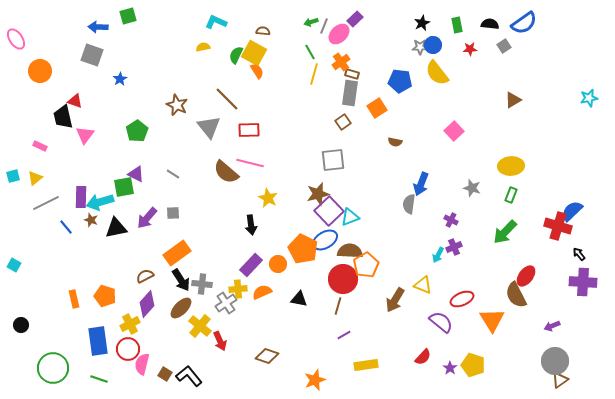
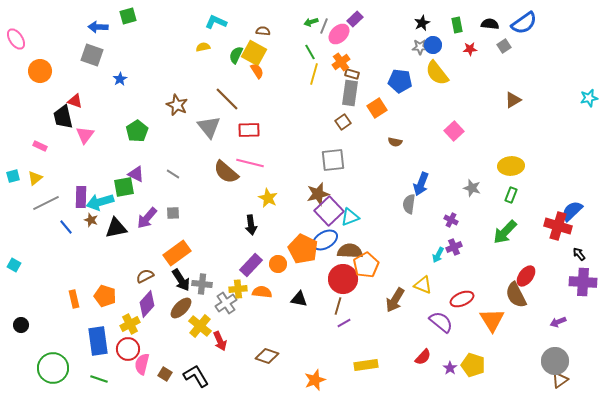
orange semicircle at (262, 292): rotated 30 degrees clockwise
purple arrow at (552, 326): moved 6 px right, 4 px up
purple line at (344, 335): moved 12 px up
black L-shape at (189, 376): moved 7 px right; rotated 8 degrees clockwise
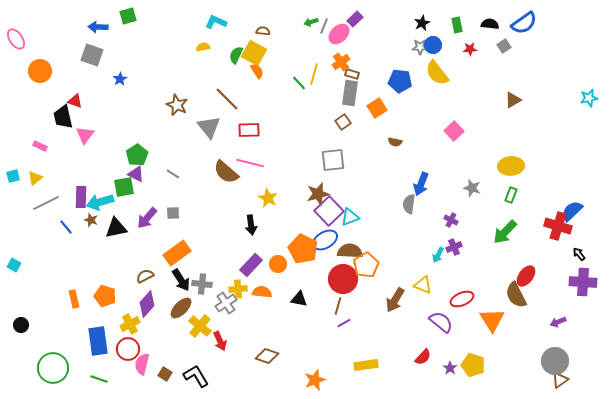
green line at (310, 52): moved 11 px left, 31 px down; rotated 14 degrees counterclockwise
green pentagon at (137, 131): moved 24 px down
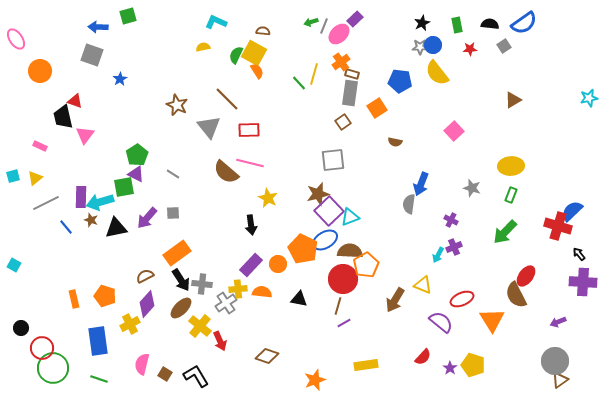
black circle at (21, 325): moved 3 px down
red circle at (128, 349): moved 86 px left, 1 px up
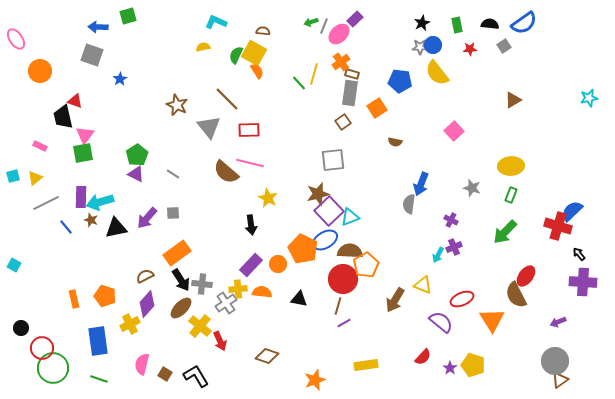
green square at (124, 187): moved 41 px left, 34 px up
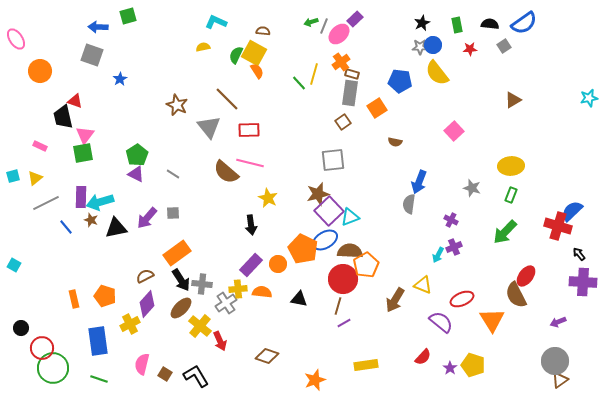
blue arrow at (421, 184): moved 2 px left, 2 px up
